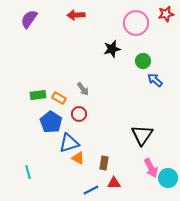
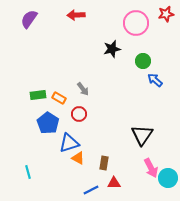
blue pentagon: moved 3 px left, 1 px down
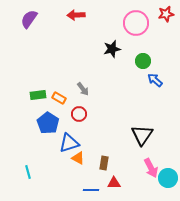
blue line: rotated 28 degrees clockwise
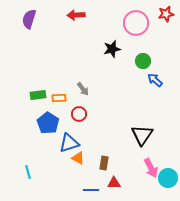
purple semicircle: rotated 18 degrees counterclockwise
orange rectangle: rotated 32 degrees counterclockwise
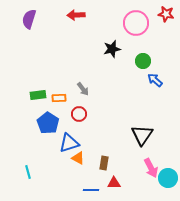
red star: rotated 21 degrees clockwise
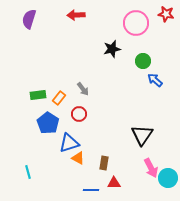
orange rectangle: rotated 48 degrees counterclockwise
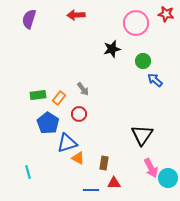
blue triangle: moved 2 px left
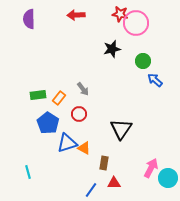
red star: moved 46 px left
purple semicircle: rotated 18 degrees counterclockwise
black triangle: moved 21 px left, 6 px up
orange triangle: moved 6 px right, 10 px up
pink arrow: rotated 126 degrees counterclockwise
blue line: rotated 56 degrees counterclockwise
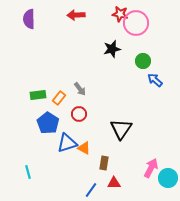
gray arrow: moved 3 px left
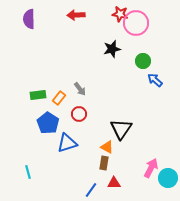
orange triangle: moved 23 px right, 1 px up
